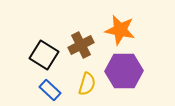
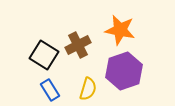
brown cross: moved 3 px left
purple hexagon: rotated 18 degrees counterclockwise
yellow semicircle: moved 1 px right, 5 px down
blue rectangle: rotated 15 degrees clockwise
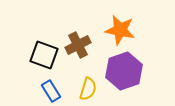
black square: rotated 12 degrees counterclockwise
blue rectangle: moved 1 px right, 1 px down
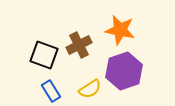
brown cross: moved 1 px right
yellow semicircle: moved 2 px right; rotated 40 degrees clockwise
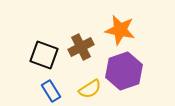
brown cross: moved 2 px right, 2 px down
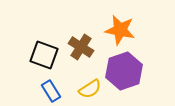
brown cross: rotated 30 degrees counterclockwise
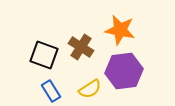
purple hexagon: rotated 12 degrees clockwise
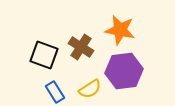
blue rectangle: moved 4 px right, 1 px down
